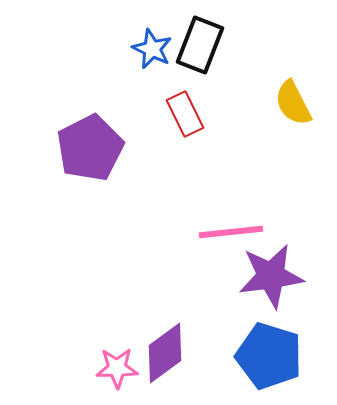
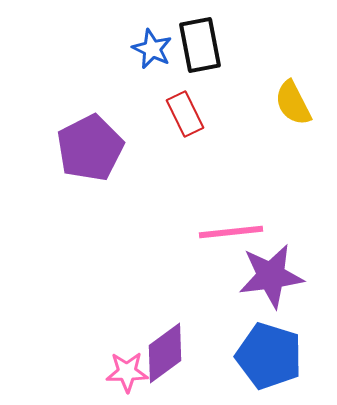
black rectangle: rotated 32 degrees counterclockwise
pink star: moved 10 px right, 4 px down
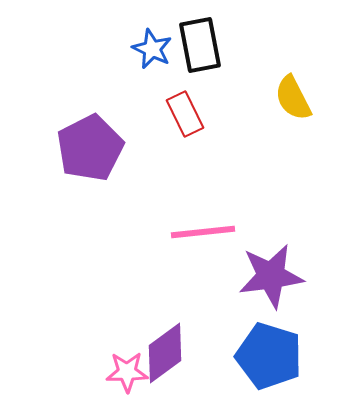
yellow semicircle: moved 5 px up
pink line: moved 28 px left
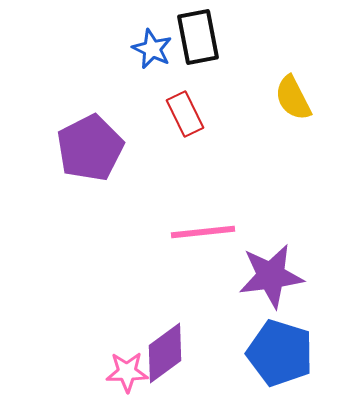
black rectangle: moved 2 px left, 8 px up
blue pentagon: moved 11 px right, 3 px up
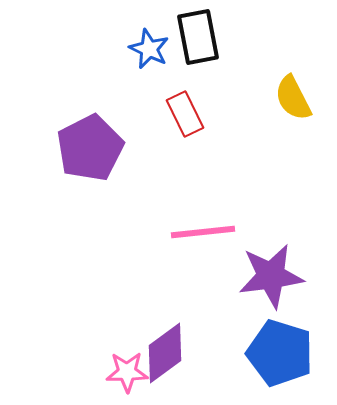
blue star: moved 3 px left
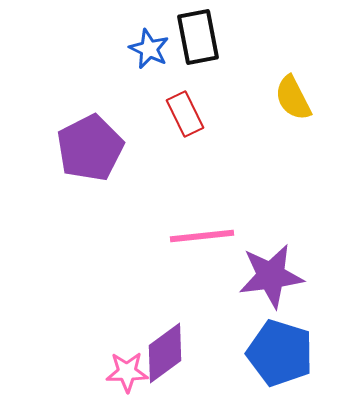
pink line: moved 1 px left, 4 px down
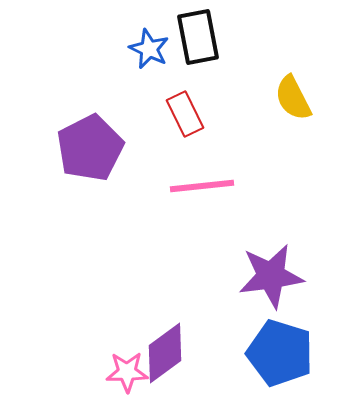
pink line: moved 50 px up
